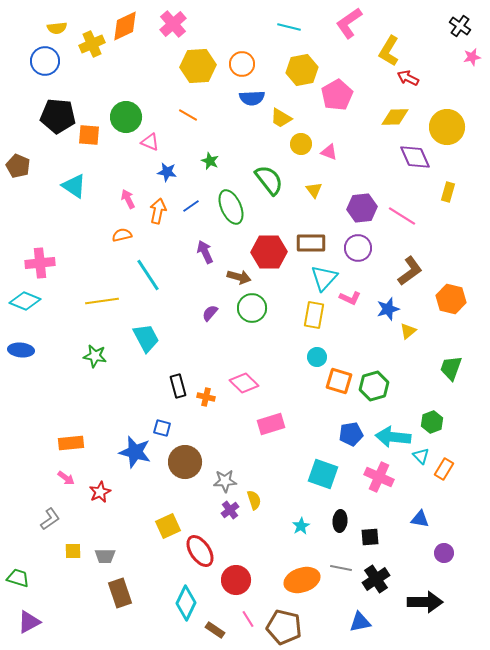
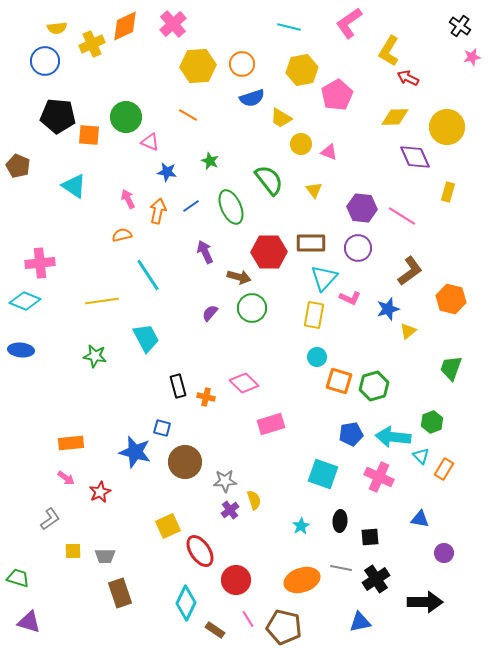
blue semicircle at (252, 98): rotated 15 degrees counterclockwise
purple hexagon at (362, 208): rotated 12 degrees clockwise
purple triangle at (29, 622): rotated 45 degrees clockwise
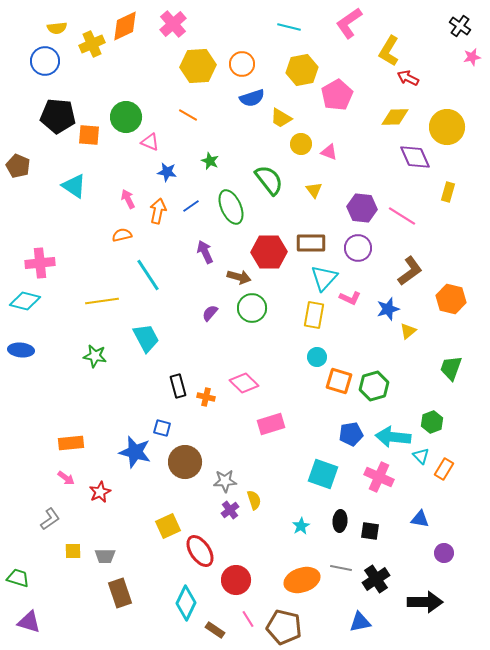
cyan diamond at (25, 301): rotated 8 degrees counterclockwise
black square at (370, 537): moved 6 px up; rotated 12 degrees clockwise
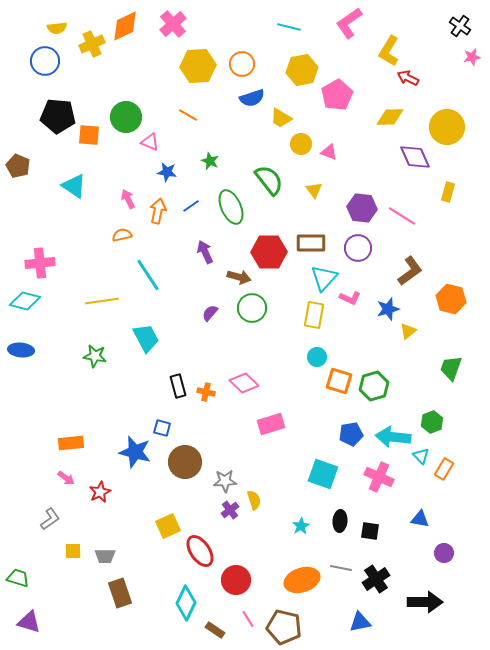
yellow diamond at (395, 117): moved 5 px left
orange cross at (206, 397): moved 5 px up
